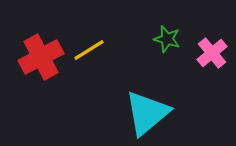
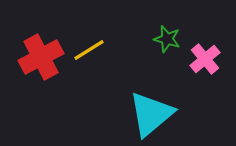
pink cross: moved 7 px left, 6 px down
cyan triangle: moved 4 px right, 1 px down
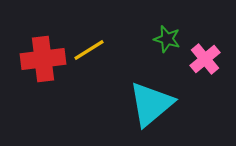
red cross: moved 2 px right, 2 px down; rotated 21 degrees clockwise
cyan triangle: moved 10 px up
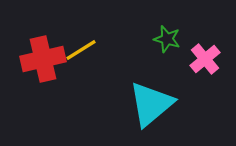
yellow line: moved 8 px left
red cross: rotated 6 degrees counterclockwise
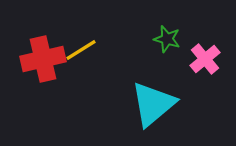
cyan triangle: moved 2 px right
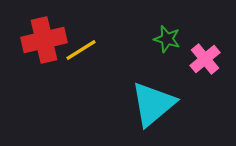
red cross: moved 1 px right, 19 px up
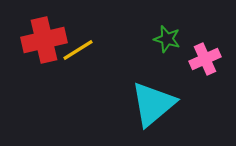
yellow line: moved 3 px left
pink cross: rotated 16 degrees clockwise
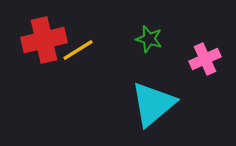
green star: moved 18 px left
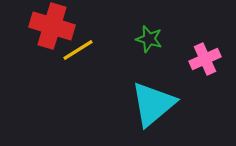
red cross: moved 8 px right, 14 px up; rotated 30 degrees clockwise
